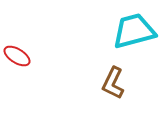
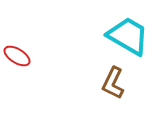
cyan trapezoid: moved 6 px left, 5 px down; rotated 45 degrees clockwise
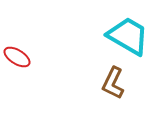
red ellipse: moved 1 px down
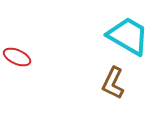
red ellipse: rotated 8 degrees counterclockwise
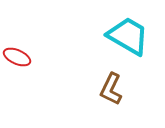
brown L-shape: moved 2 px left, 6 px down
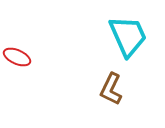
cyan trapezoid: rotated 36 degrees clockwise
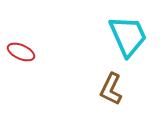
red ellipse: moved 4 px right, 5 px up
